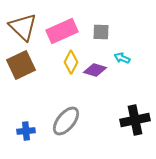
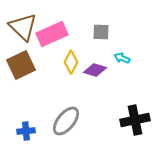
pink rectangle: moved 10 px left, 3 px down
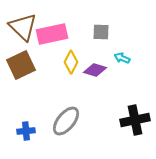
pink rectangle: rotated 12 degrees clockwise
